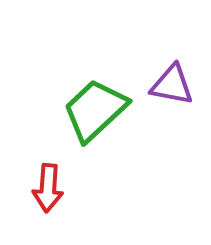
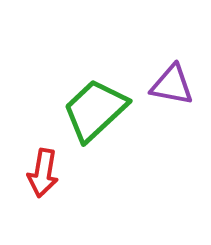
red arrow: moved 5 px left, 15 px up; rotated 6 degrees clockwise
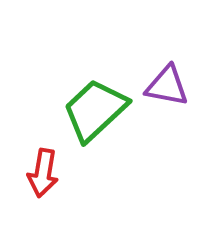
purple triangle: moved 5 px left, 1 px down
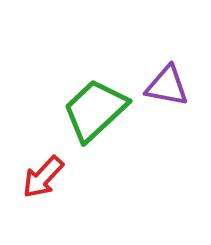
red arrow: moved 4 px down; rotated 33 degrees clockwise
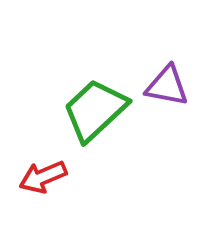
red arrow: rotated 24 degrees clockwise
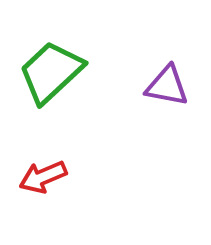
green trapezoid: moved 44 px left, 38 px up
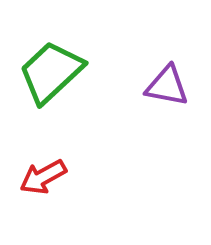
red arrow: rotated 6 degrees counterclockwise
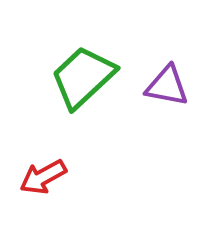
green trapezoid: moved 32 px right, 5 px down
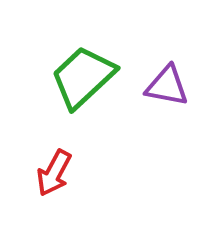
red arrow: moved 11 px right, 4 px up; rotated 33 degrees counterclockwise
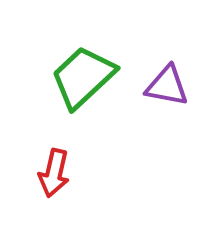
red arrow: rotated 15 degrees counterclockwise
